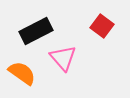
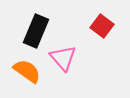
black rectangle: rotated 40 degrees counterclockwise
orange semicircle: moved 5 px right, 2 px up
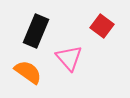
pink triangle: moved 6 px right
orange semicircle: moved 1 px right, 1 px down
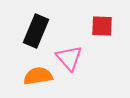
red square: rotated 35 degrees counterclockwise
orange semicircle: moved 10 px right, 4 px down; rotated 44 degrees counterclockwise
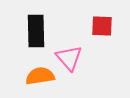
black rectangle: rotated 24 degrees counterclockwise
orange semicircle: moved 2 px right
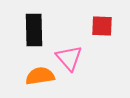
black rectangle: moved 2 px left, 1 px up
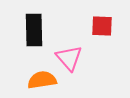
orange semicircle: moved 2 px right, 4 px down
